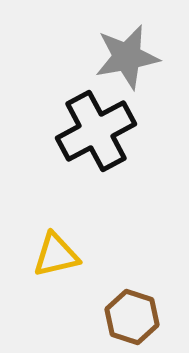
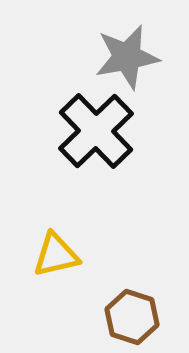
black cross: rotated 16 degrees counterclockwise
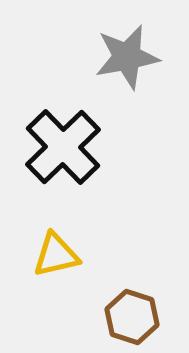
black cross: moved 33 px left, 16 px down
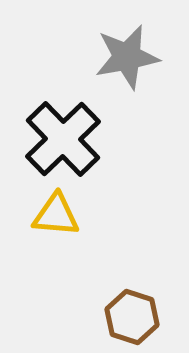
black cross: moved 8 px up
yellow triangle: moved 40 px up; rotated 18 degrees clockwise
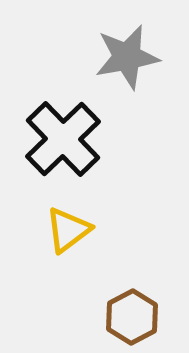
yellow triangle: moved 12 px right, 15 px down; rotated 42 degrees counterclockwise
brown hexagon: rotated 14 degrees clockwise
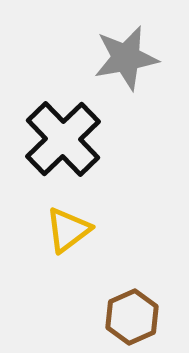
gray star: moved 1 px left, 1 px down
brown hexagon: rotated 4 degrees clockwise
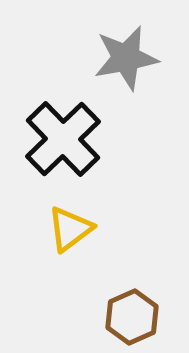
yellow triangle: moved 2 px right, 1 px up
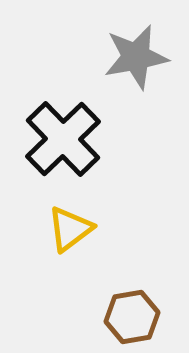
gray star: moved 10 px right, 1 px up
brown hexagon: rotated 14 degrees clockwise
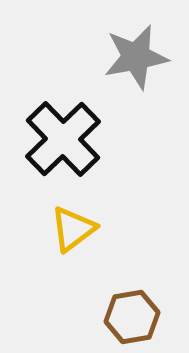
yellow triangle: moved 3 px right
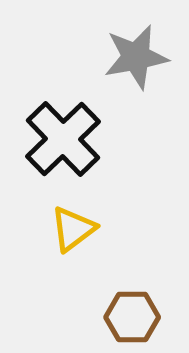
brown hexagon: rotated 10 degrees clockwise
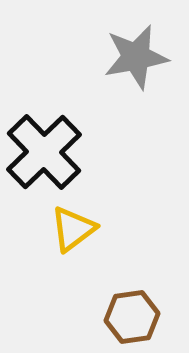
black cross: moved 19 px left, 13 px down
brown hexagon: rotated 8 degrees counterclockwise
